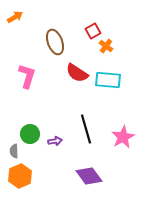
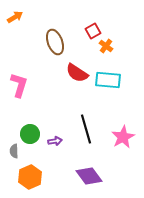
pink L-shape: moved 8 px left, 9 px down
orange hexagon: moved 10 px right, 1 px down
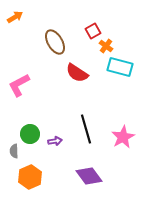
brown ellipse: rotated 10 degrees counterclockwise
cyan rectangle: moved 12 px right, 13 px up; rotated 10 degrees clockwise
pink L-shape: rotated 135 degrees counterclockwise
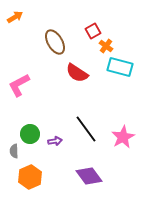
black line: rotated 20 degrees counterclockwise
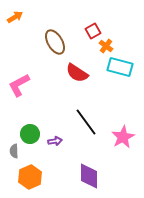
black line: moved 7 px up
purple diamond: rotated 36 degrees clockwise
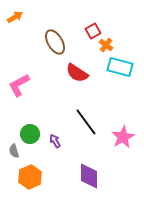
orange cross: moved 1 px up
purple arrow: rotated 112 degrees counterclockwise
gray semicircle: rotated 16 degrees counterclockwise
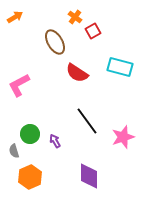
orange cross: moved 31 px left, 28 px up
black line: moved 1 px right, 1 px up
pink star: rotated 10 degrees clockwise
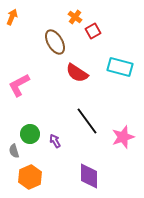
orange arrow: moved 3 px left; rotated 35 degrees counterclockwise
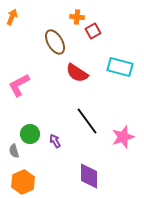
orange cross: moved 2 px right; rotated 32 degrees counterclockwise
orange hexagon: moved 7 px left, 5 px down
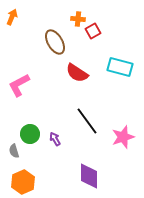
orange cross: moved 1 px right, 2 px down
purple arrow: moved 2 px up
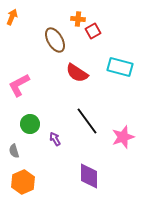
brown ellipse: moved 2 px up
green circle: moved 10 px up
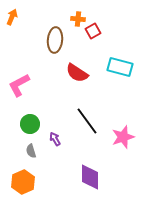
brown ellipse: rotated 35 degrees clockwise
gray semicircle: moved 17 px right
purple diamond: moved 1 px right, 1 px down
